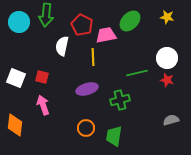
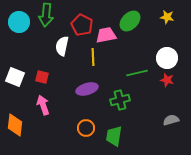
white square: moved 1 px left, 1 px up
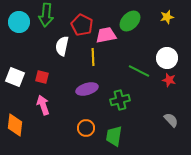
yellow star: rotated 24 degrees counterclockwise
green line: moved 2 px right, 2 px up; rotated 40 degrees clockwise
red star: moved 2 px right
gray semicircle: rotated 63 degrees clockwise
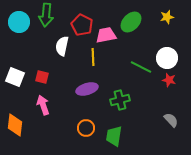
green ellipse: moved 1 px right, 1 px down
green line: moved 2 px right, 4 px up
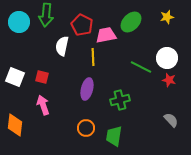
purple ellipse: rotated 60 degrees counterclockwise
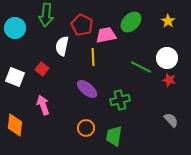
yellow star: moved 1 px right, 4 px down; rotated 24 degrees counterclockwise
cyan circle: moved 4 px left, 6 px down
red square: moved 8 px up; rotated 24 degrees clockwise
purple ellipse: rotated 65 degrees counterclockwise
